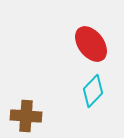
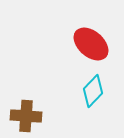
red ellipse: rotated 12 degrees counterclockwise
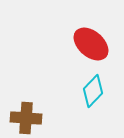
brown cross: moved 2 px down
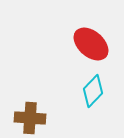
brown cross: moved 4 px right
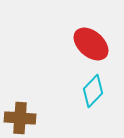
brown cross: moved 10 px left
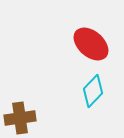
brown cross: rotated 12 degrees counterclockwise
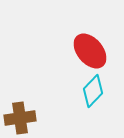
red ellipse: moved 1 px left, 7 px down; rotated 9 degrees clockwise
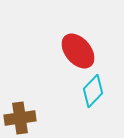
red ellipse: moved 12 px left
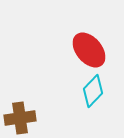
red ellipse: moved 11 px right, 1 px up
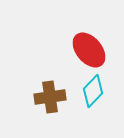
brown cross: moved 30 px right, 21 px up
